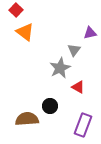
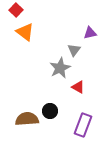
black circle: moved 5 px down
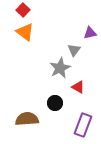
red square: moved 7 px right
black circle: moved 5 px right, 8 px up
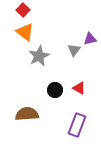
purple triangle: moved 6 px down
gray star: moved 21 px left, 12 px up
red triangle: moved 1 px right, 1 px down
black circle: moved 13 px up
brown semicircle: moved 5 px up
purple rectangle: moved 6 px left
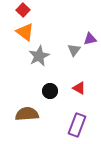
black circle: moved 5 px left, 1 px down
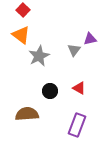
orange triangle: moved 4 px left, 3 px down
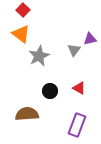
orange triangle: moved 1 px up
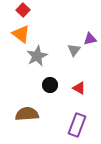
gray star: moved 2 px left
black circle: moved 6 px up
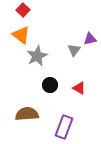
orange triangle: moved 1 px down
purple rectangle: moved 13 px left, 2 px down
